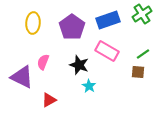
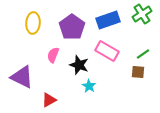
pink semicircle: moved 10 px right, 7 px up
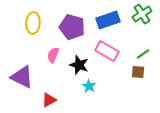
purple pentagon: rotated 20 degrees counterclockwise
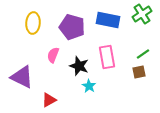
blue rectangle: rotated 30 degrees clockwise
pink rectangle: moved 6 px down; rotated 50 degrees clockwise
black star: moved 1 px down
brown square: moved 1 px right; rotated 16 degrees counterclockwise
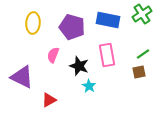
pink rectangle: moved 2 px up
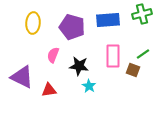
green cross: rotated 18 degrees clockwise
blue rectangle: rotated 15 degrees counterclockwise
pink rectangle: moved 6 px right, 1 px down; rotated 10 degrees clockwise
black star: rotated 12 degrees counterclockwise
brown square: moved 6 px left, 2 px up; rotated 32 degrees clockwise
red triangle: moved 10 px up; rotated 21 degrees clockwise
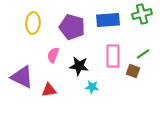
brown square: moved 1 px down
cyan star: moved 3 px right, 1 px down; rotated 24 degrees counterclockwise
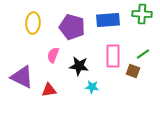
green cross: rotated 18 degrees clockwise
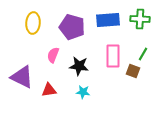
green cross: moved 2 px left, 5 px down
green line: rotated 24 degrees counterclockwise
cyan star: moved 9 px left, 5 px down
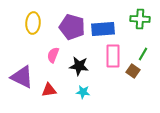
blue rectangle: moved 5 px left, 9 px down
brown square: rotated 16 degrees clockwise
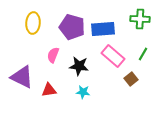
pink rectangle: rotated 50 degrees counterclockwise
brown square: moved 2 px left, 8 px down; rotated 16 degrees clockwise
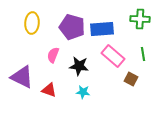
yellow ellipse: moved 1 px left
blue rectangle: moved 1 px left
green line: rotated 40 degrees counterclockwise
brown square: rotated 24 degrees counterclockwise
red triangle: rotated 28 degrees clockwise
